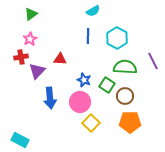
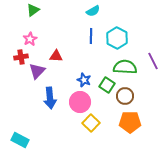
green triangle: moved 2 px right, 4 px up
blue line: moved 3 px right
red triangle: moved 4 px left, 3 px up
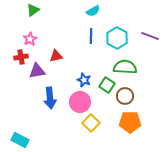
red triangle: rotated 16 degrees counterclockwise
purple line: moved 3 px left, 25 px up; rotated 42 degrees counterclockwise
purple triangle: rotated 36 degrees clockwise
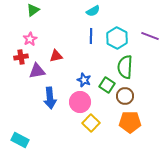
green semicircle: rotated 90 degrees counterclockwise
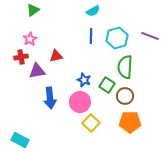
cyan hexagon: rotated 15 degrees clockwise
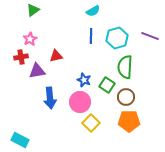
brown circle: moved 1 px right, 1 px down
orange pentagon: moved 1 px left, 1 px up
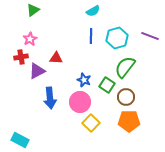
red triangle: moved 2 px down; rotated 16 degrees clockwise
green semicircle: rotated 35 degrees clockwise
purple triangle: rotated 18 degrees counterclockwise
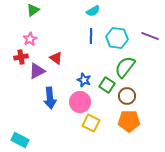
cyan hexagon: rotated 25 degrees clockwise
red triangle: rotated 32 degrees clockwise
brown circle: moved 1 px right, 1 px up
yellow square: rotated 18 degrees counterclockwise
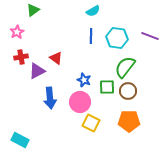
pink star: moved 13 px left, 7 px up
green square: moved 2 px down; rotated 35 degrees counterclockwise
brown circle: moved 1 px right, 5 px up
